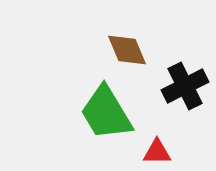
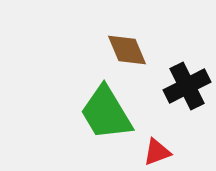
black cross: moved 2 px right
red triangle: rotated 20 degrees counterclockwise
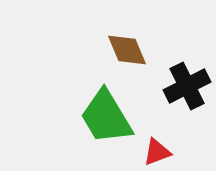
green trapezoid: moved 4 px down
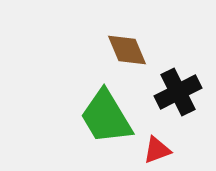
black cross: moved 9 px left, 6 px down
red triangle: moved 2 px up
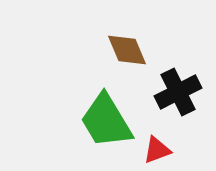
green trapezoid: moved 4 px down
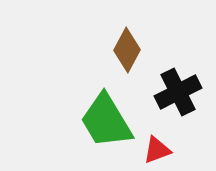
brown diamond: rotated 51 degrees clockwise
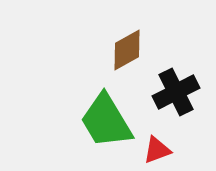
brown diamond: rotated 33 degrees clockwise
black cross: moved 2 px left
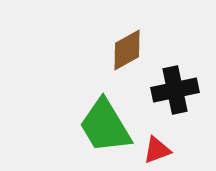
black cross: moved 1 px left, 2 px up; rotated 15 degrees clockwise
green trapezoid: moved 1 px left, 5 px down
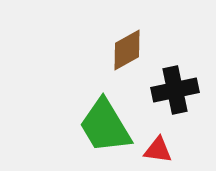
red triangle: moved 1 px right; rotated 28 degrees clockwise
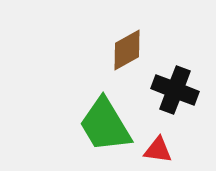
black cross: rotated 33 degrees clockwise
green trapezoid: moved 1 px up
